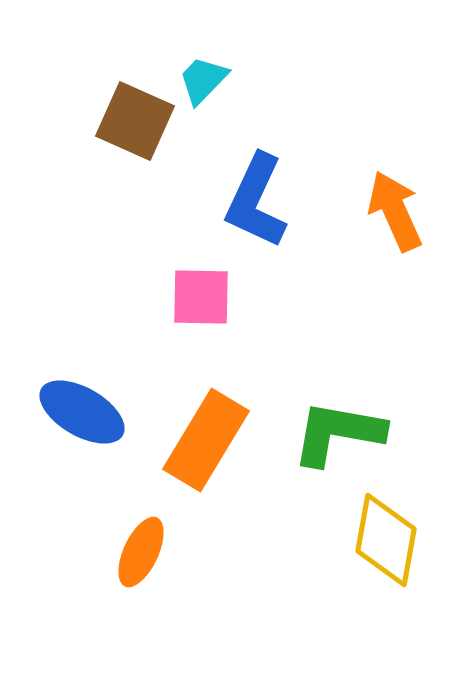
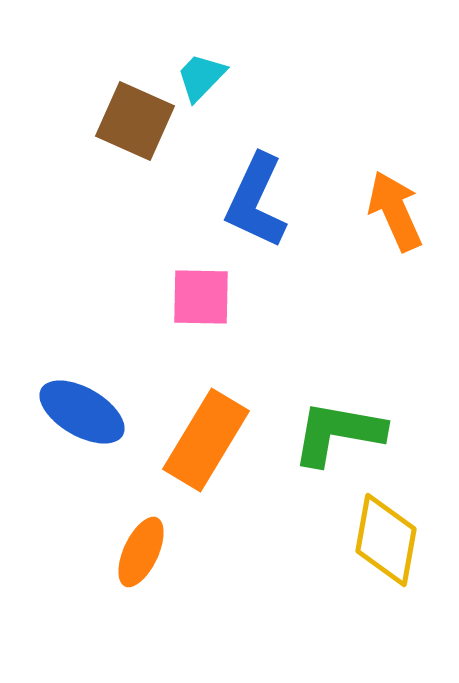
cyan trapezoid: moved 2 px left, 3 px up
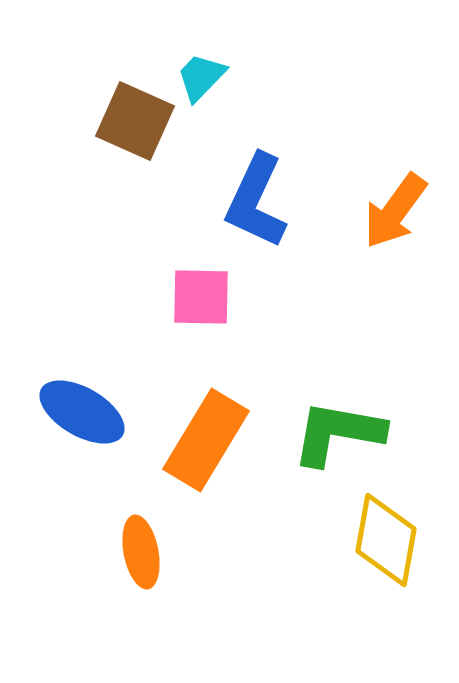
orange arrow: rotated 120 degrees counterclockwise
orange ellipse: rotated 36 degrees counterclockwise
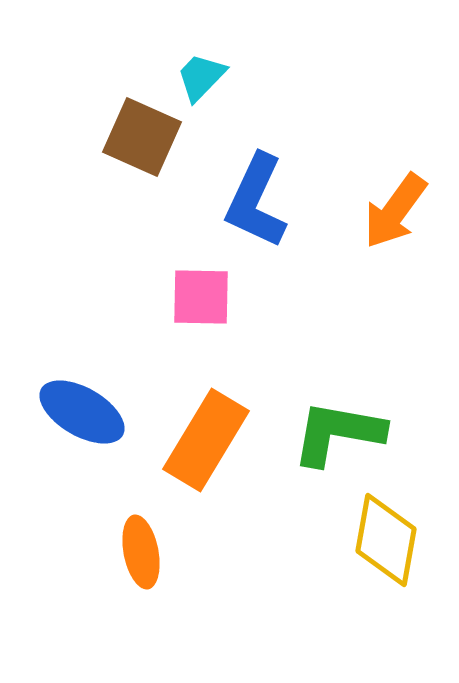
brown square: moved 7 px right, 16 px down
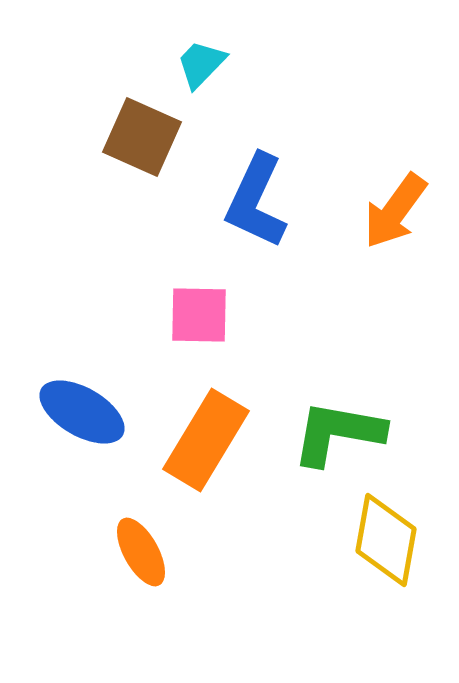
cyan trapezoid: moved 13 px up
pink square: moved 2 px left, 18 px down
orange ellipse: rotated 18 degrees counterclockwise
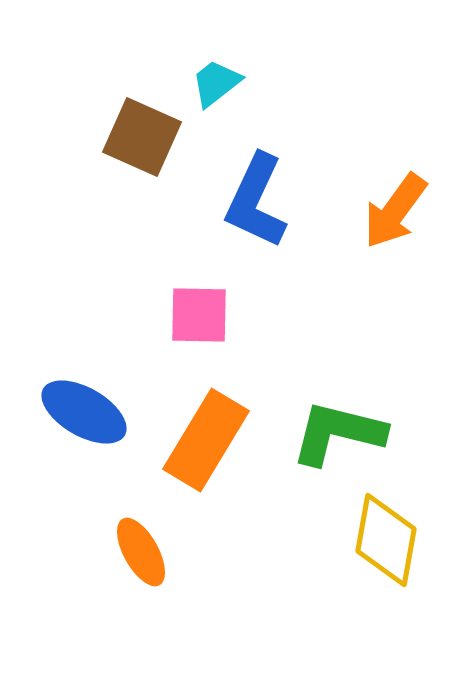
cyan trapezoid: moved 15 px right, 19 px down; rotated 8 degrees clockwise
blue ellipse: moved 2 px right
green L-shape: rotated 4 degrees clockwise
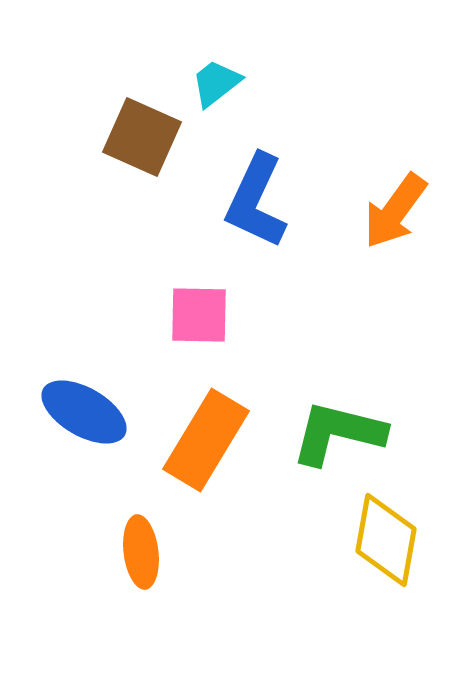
orange ellipse: rotated 22 degrees clockwise
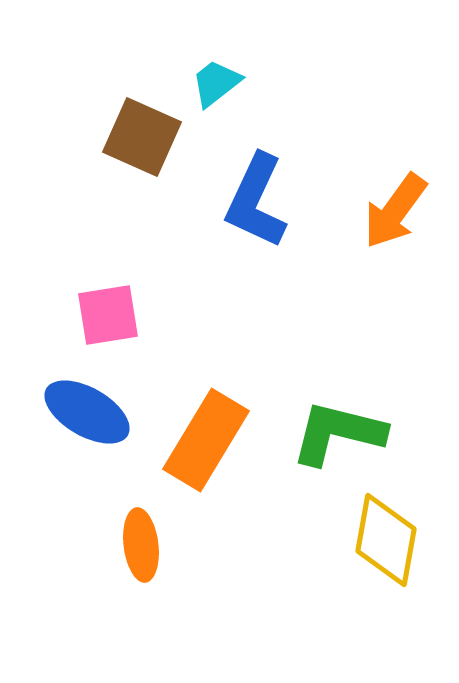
pink square: moved 91 px left; rotated 10 degrees counterclockwise
blue ellipse: moved 3 px right
orange ellipse: moved 7 px up
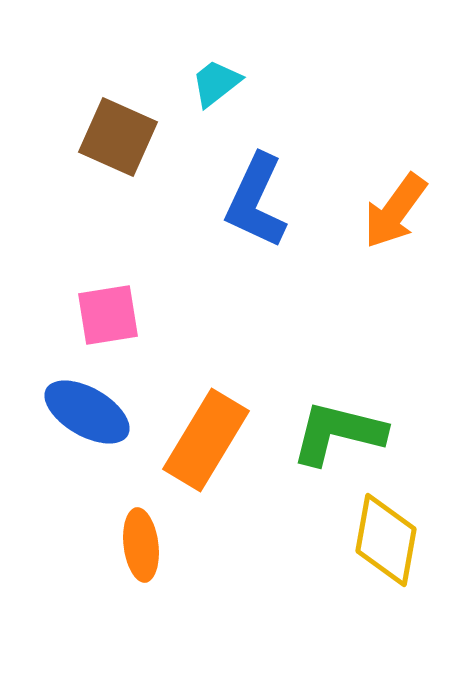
brown square: moved 24 px left
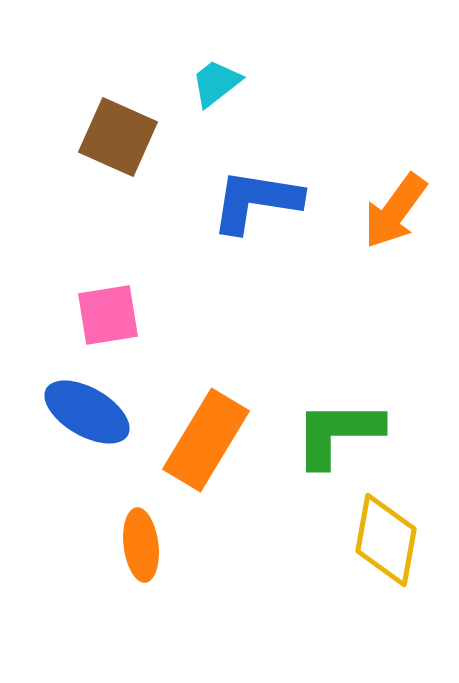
blue L-shape: rotated 74 degrees clockwise
green L-shape: rotated 14 degrees counterclockwise
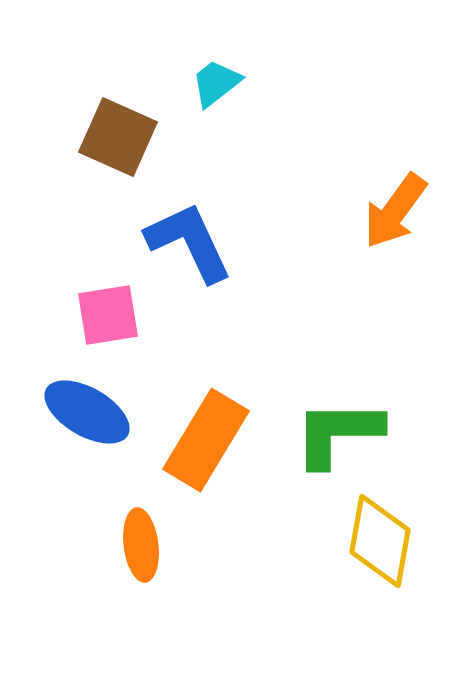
blue L-shape: moved 67 px left, 41 px down; rotated 56 degrees clockwise
yellow diamond: moved 6 px left, 1 px down
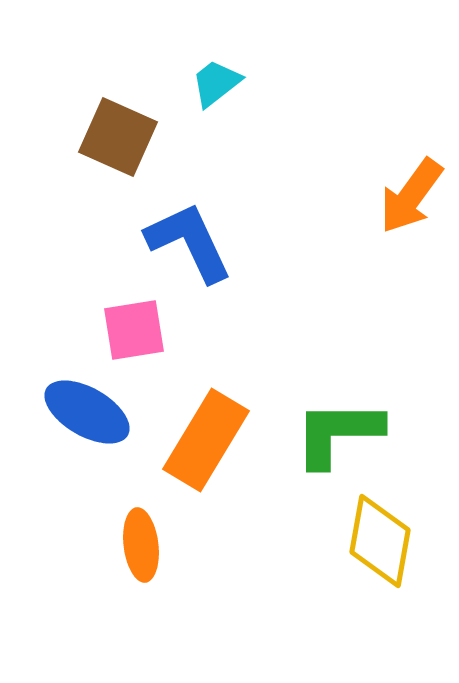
orange arrow: moved 16 px right, 15 px up
pink square: moved 26 px right, 15 px down
